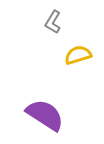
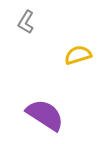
gray L-shape: moved 27 px left
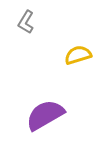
purple semicircle: rotated 63 degrees counterclockwise
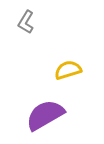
yellow semicircle: moved 10 px left, 15 px down
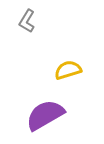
gray L-shape: moved 1 px right, 1 px up
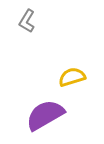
yellow semicircle: moved 4 px right, 7 px down
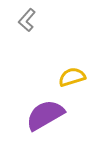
gray L-shape: moved 1 px up; rotated 10 degrees clockwise
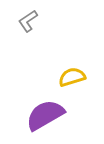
gray L-shape: moved 1 px right, 1 px down; rotated 15 degrees clockwise
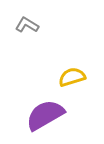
gray L-shape: moved 1 px left, 4 px down; rotated 65 degrees clockwise
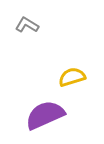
purple semicircle: rotated 6 degrees clockwise
